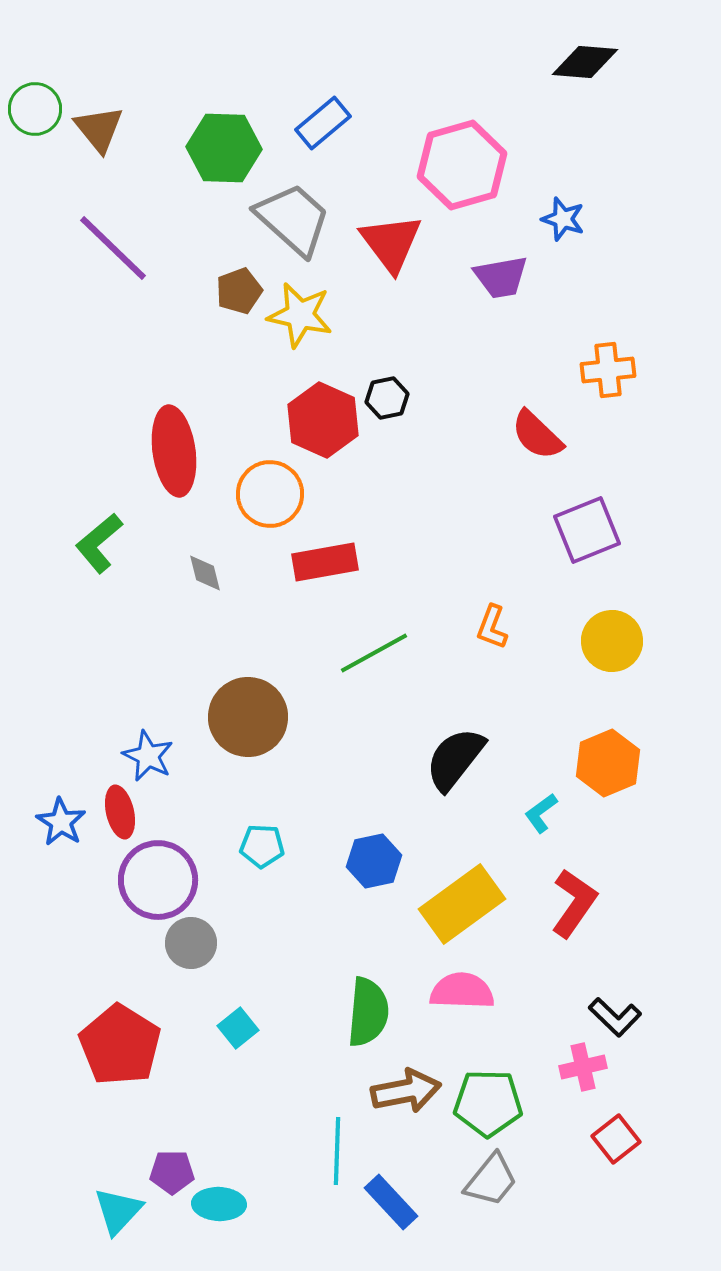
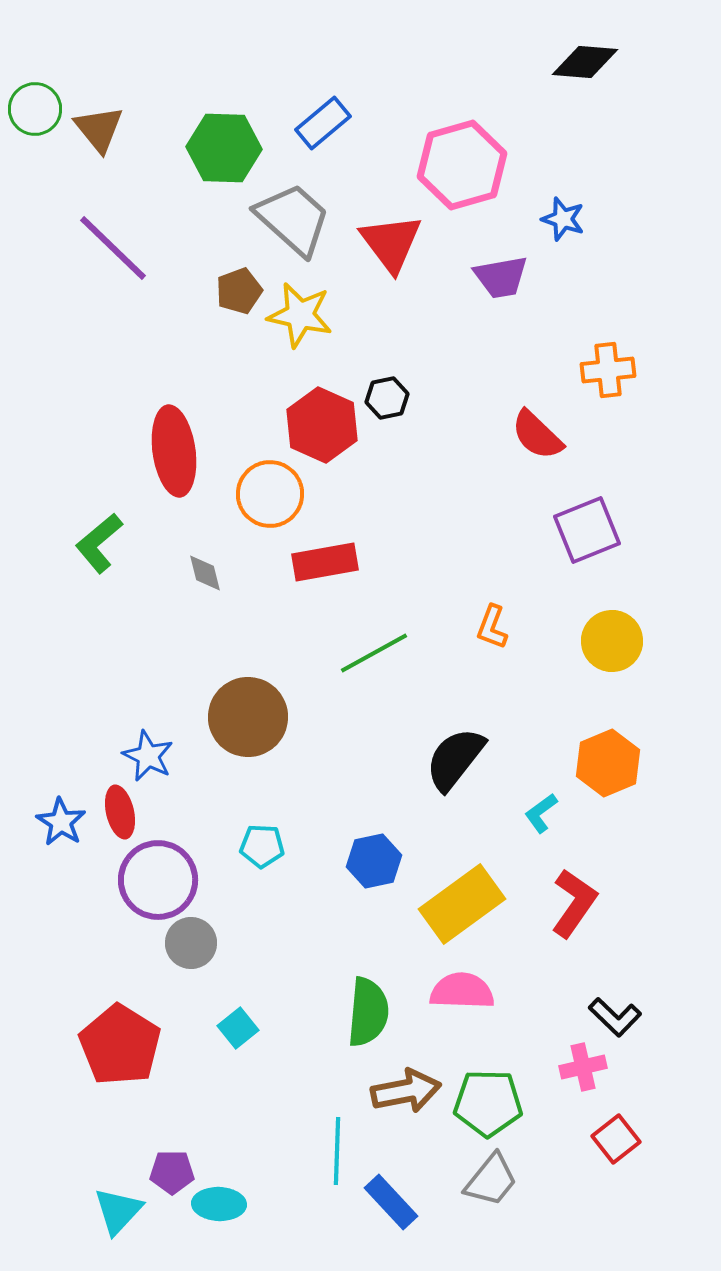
red hexagon at (323, 420): moved 1 px left, 5 px down
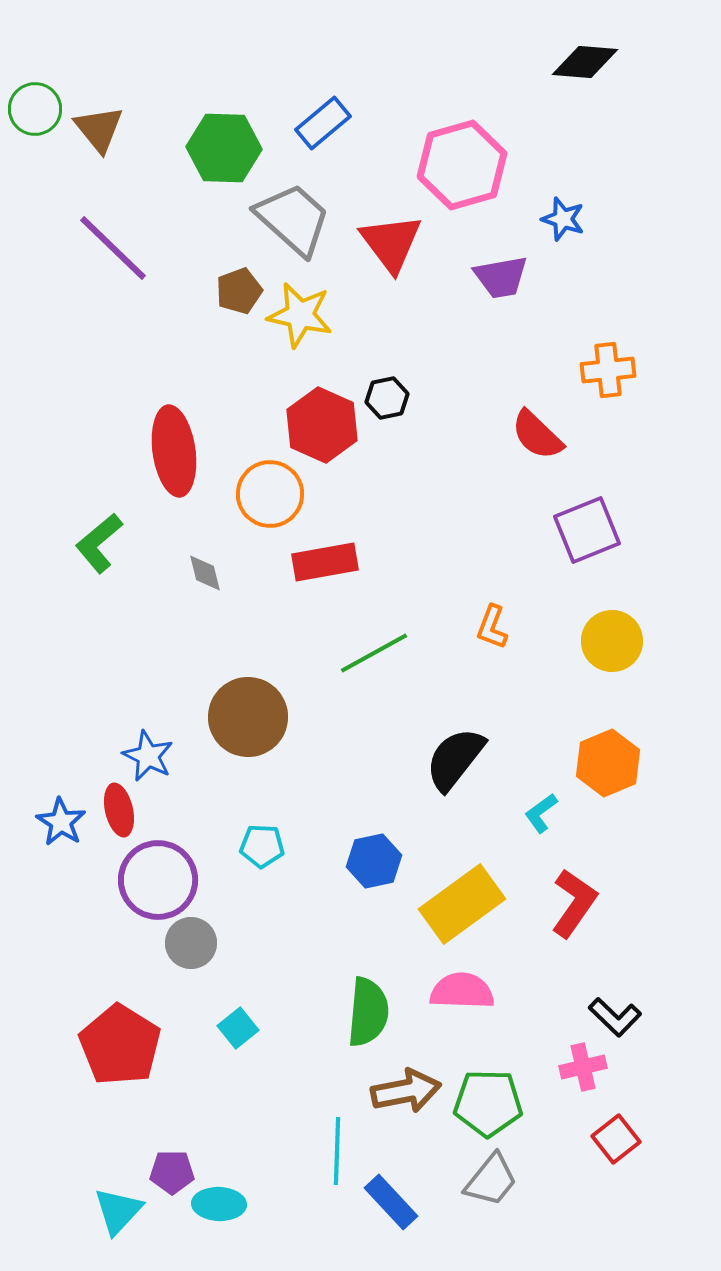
red ellipse at (120, 812): moved 1 px left, 2 px up
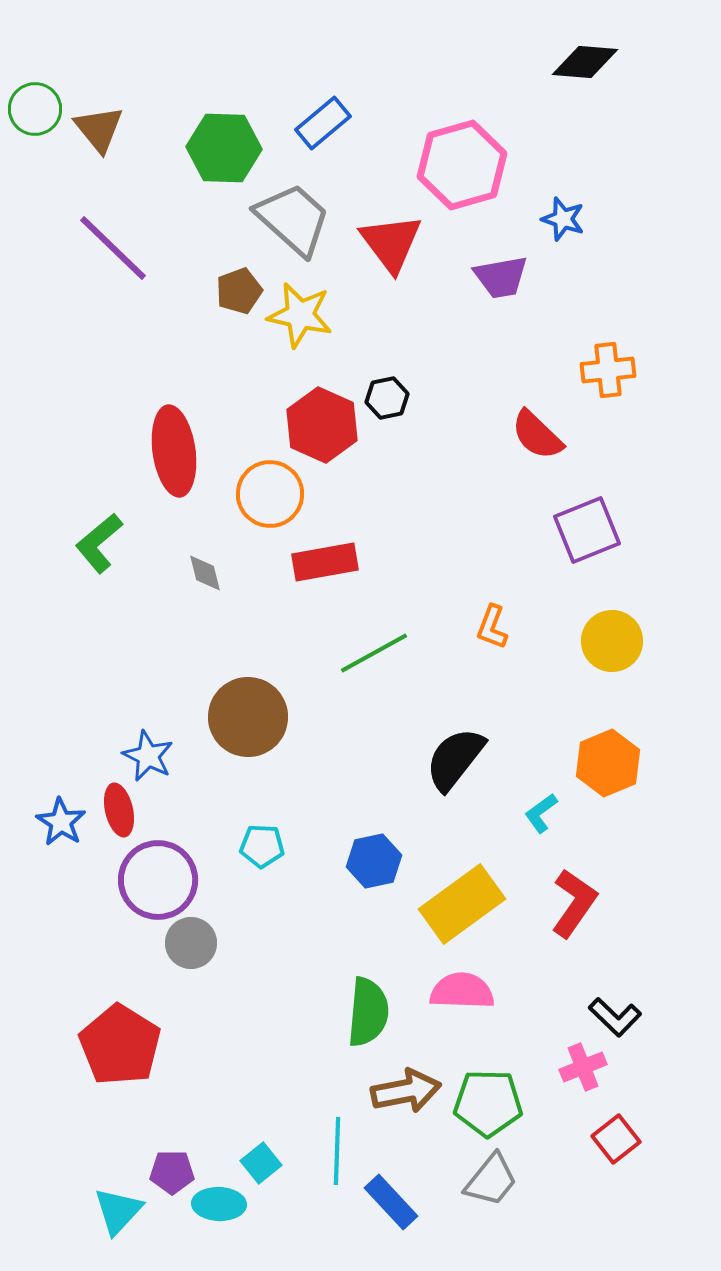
cyan square at (238, 1028): moved 23 px right, 135 px down
pink cross at (583, 1067): rotated 9 degrees counterclockwise
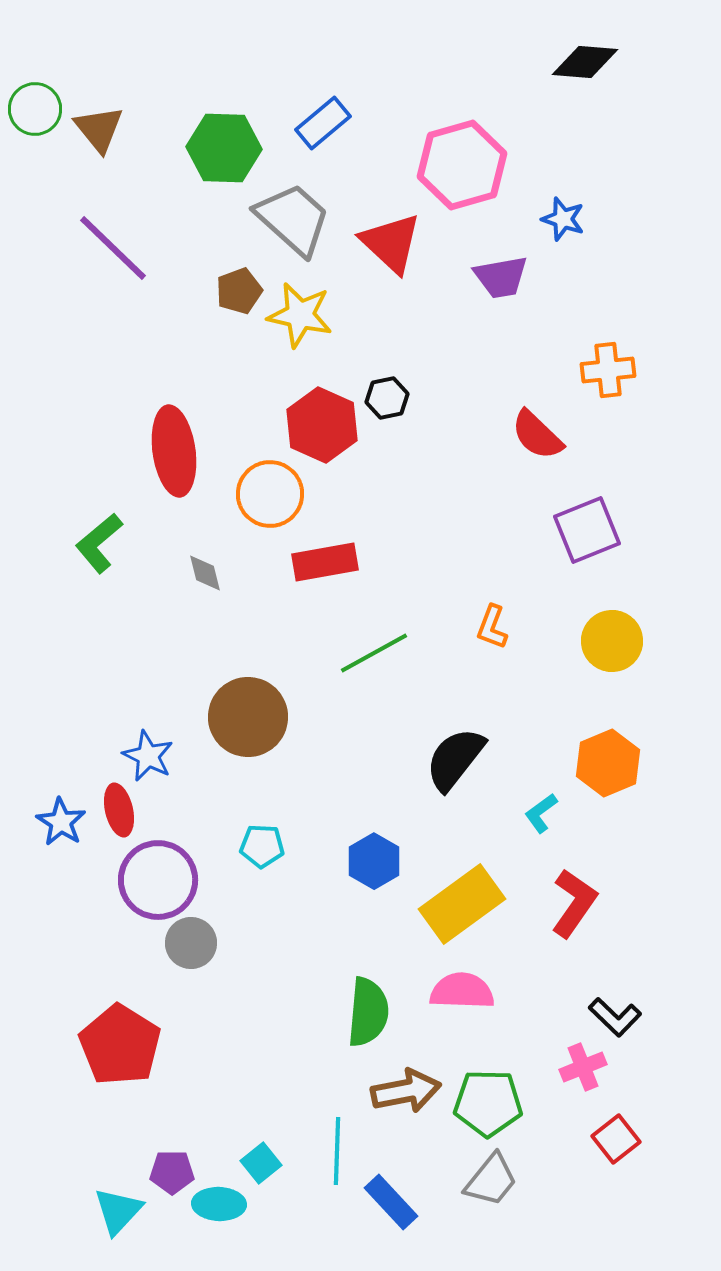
red triangle at (391, 243): rotated 10 degrees counterclockwise
blue hexagon at (374, 861): rotated 18 degrees counterclockwise
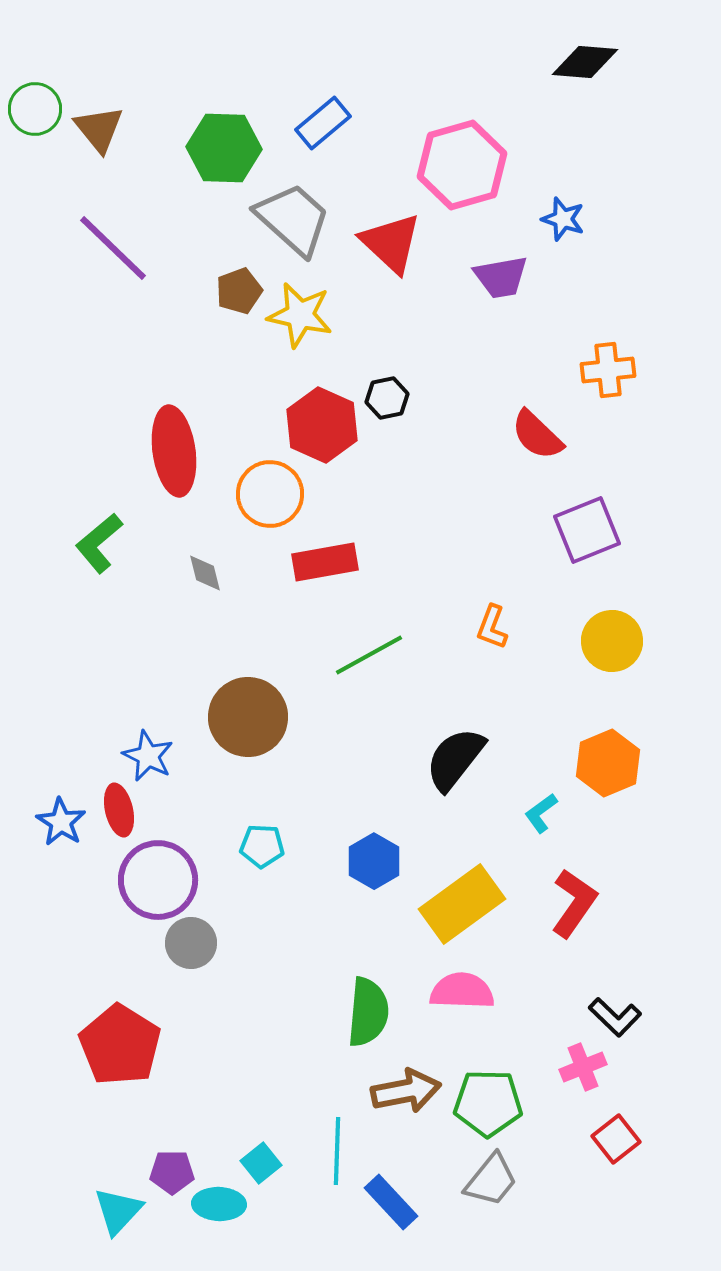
green line at (374, 653): moved 5 px left, 2 px down
